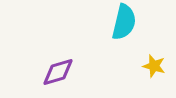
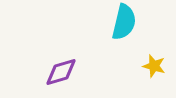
purple diamond: moved 3 px right
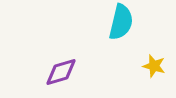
cyan semicircle: moved 3 px left
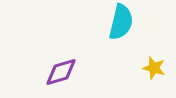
yellow star: moved 2 px down
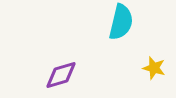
purple diamond: moved 3 px down
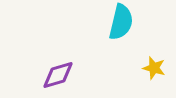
purple diamond: moved 3 px left
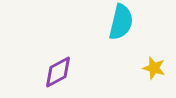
purple diamond: moved 3 px up; rotated 12 degrees counterclockwise
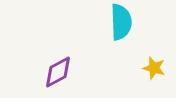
cyan semicircle: rotated 15 degrees counterclockwise
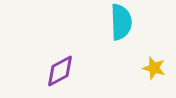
purple diamond: moved 2 px right, 1 px up
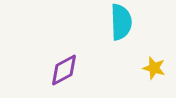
purple diamond: moved 4 px right, 1 px up
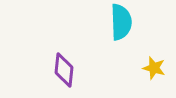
purple diamond: rotated 56 degrees counterclockwise
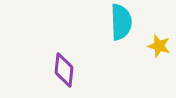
yellow star: moved 5 px right, 22 px up
